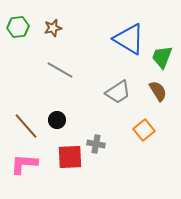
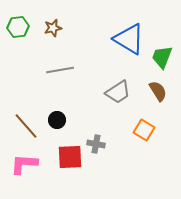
gray line: rotated 40 degrees counterclockwise
orange square: rotated 20 degrees counterclockwise
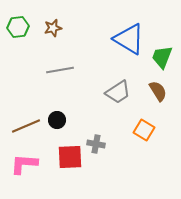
brown line: rotated 72 degrees counterclockwise
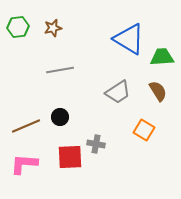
green trapezoid: rotated 65 degrees clockwise
black circle: moved 3 px right, 3 px up
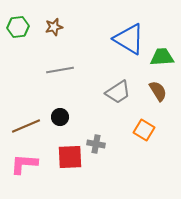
brown star: moved 1 px right, 1 px up
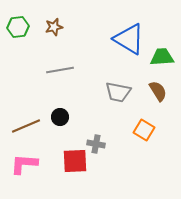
gray trapezoid: rotated 44 degrees clockwise
red square: moved 5 px right, 4 px down
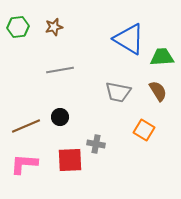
red square: moved 5 px left, 1 px up
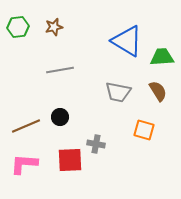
blue triangle: moved 2 px left, 2 px down
orange square: rotated 15 degrees counterclockwise
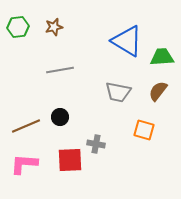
brown semicircle: rotated 110 degrees counterclockwise
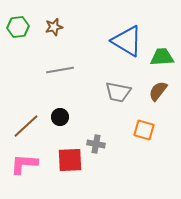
brown line: rotated 20 degrees counterclockwise
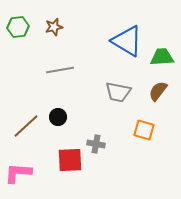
black circle: moved 2 px left
pink L-shape: moved 6 px left, 9 px down
